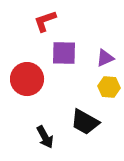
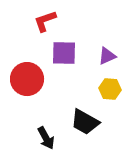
purple triangle: moved 2 px right, 2 px up
yellow hexagon: moved 1 px right, 2 px down
black arrow: moved 1 px right, 1 px down
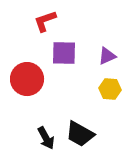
black trapezoid: moved 5 px left, 12 px down
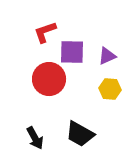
red L-shape: moved 11 px down
purple square: moved 8 px right, 1 px up
red circle: moved 22 px right
black arrow: moved 11 px left
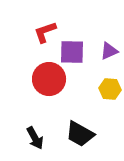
purple triangle: moved 2 px right, 5 px up
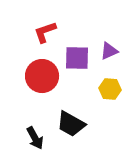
purple square: moved 5 px right, 6 px down
red circle: moved 7 px left, 3 px up
black trapezoid: moved 9 px left, 10 px up
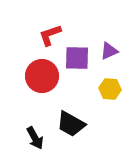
red L-shape: moved 5 px right, 3 px down
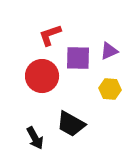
purple square: moved 1 px right
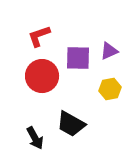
red L-shape: moved 11 px left, 1 px down
yellow hexagon: rotated 15 degrees counterclockwise
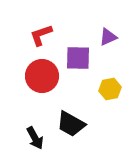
red L-shape: moved 2 px right, 1 px up
purple triangle: moved 1 px left, 14 px up
